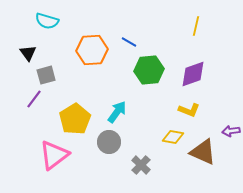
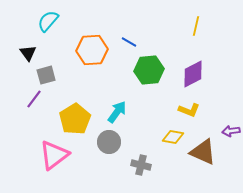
cyan semicircle: moved 1 px right; rotated 115 degrees clockwise
purple diamond: rotated 8 degrees counterclockwise
gray cross: rotated 30 degrees counterclockwise
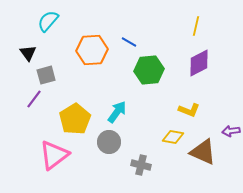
purple diamond: moved 6 px right, 11 px up
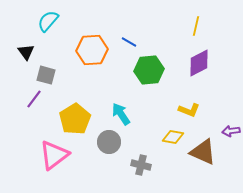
black triangle: moved 2 px left, 1 px up
gray square: rotated 30 degrees clockwise
cyan arrow: moved 4 px right, 2 px down; rotated 70 degrees counterclockwise
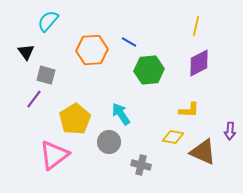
yellow L-shape: rotated 20 degrees counterclockwise
purple arrow: moved 1 px left; rotated 78 degrees counterclockwise
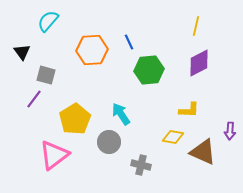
blue line: rotated 35 degrees clockwise
black triangle: moved 4 px left
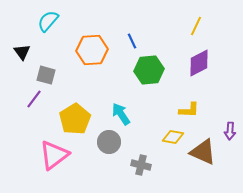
yellow line: rotated 12 degrees clockwise
blue line: moved 3 px right, 1 px up
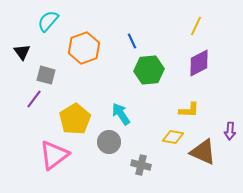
orange hexagon: moved 8 px left, 2 px up; rotated 16 degrees counterclockwise
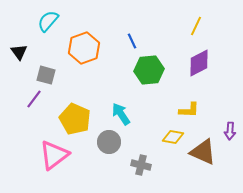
black triangle: moved 3 px left
yellow pentagon: rotated 16 degrees counterclockwise
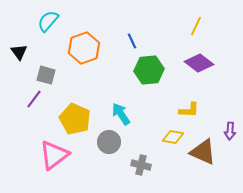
purple diamond: rotated 64 degrees clockwise
